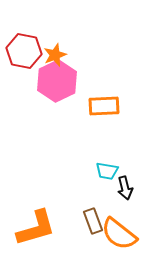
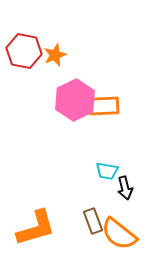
pink hexagon: moved 18 px right, 19 px down
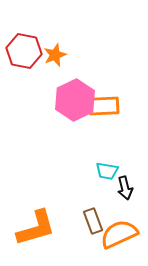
orange semicircle: rotated 117 degrees clockwise
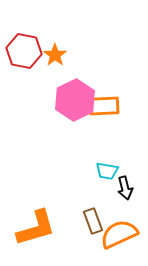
orange star: rotated 15 degrees counterclockwise
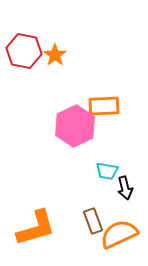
pink hexagon: moved 26 px down
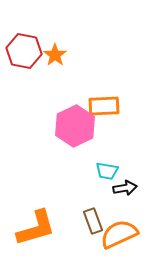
black arrow: rotated 85 degrees counterclockwise
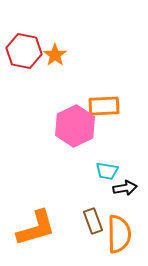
orange semicircle: rotated 114 degrees clockwise
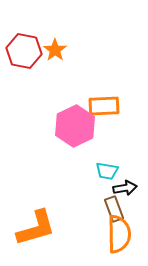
orange star: moved 5 px up
brown rectangle: moved 21 px right, 12 px up
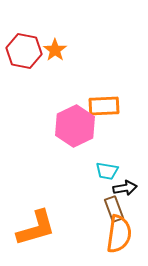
orange semicircle: rotated 9 degrees clockwise
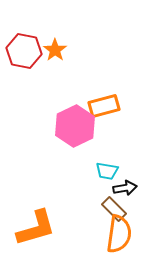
orange rectangle: rotated 12 degrees counterclockwise
brown rectangle: rotated 25 degrees counterclockwise
